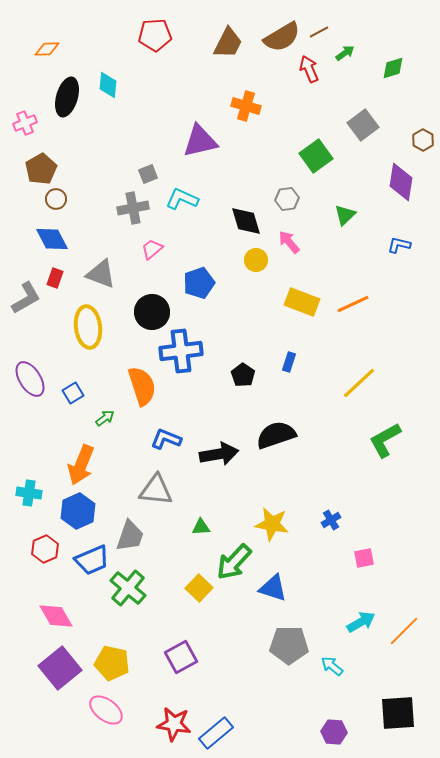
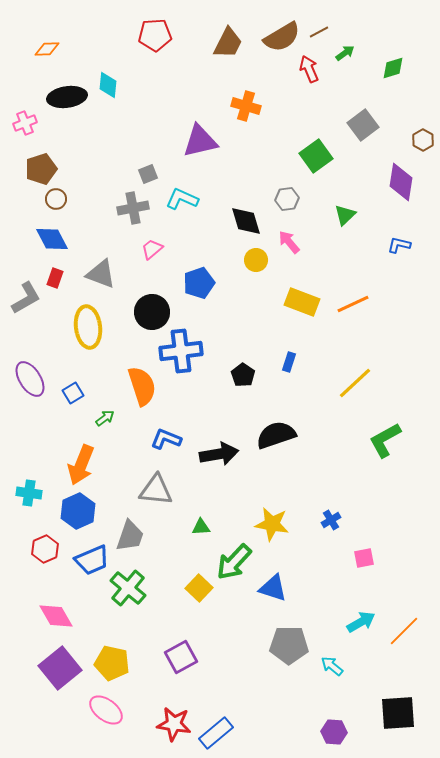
black ellipse at (67, 97): rotated 66 degrees clockwise
brown pentagon at (41, 169): rotated 12 degrees clockwise
yellow line at (359, 383): moved 4 px left
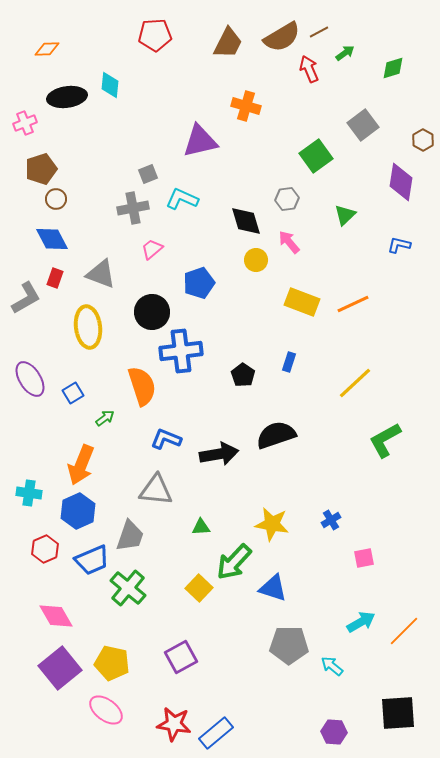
cyan diamond at (108, 85): moved 2 px right
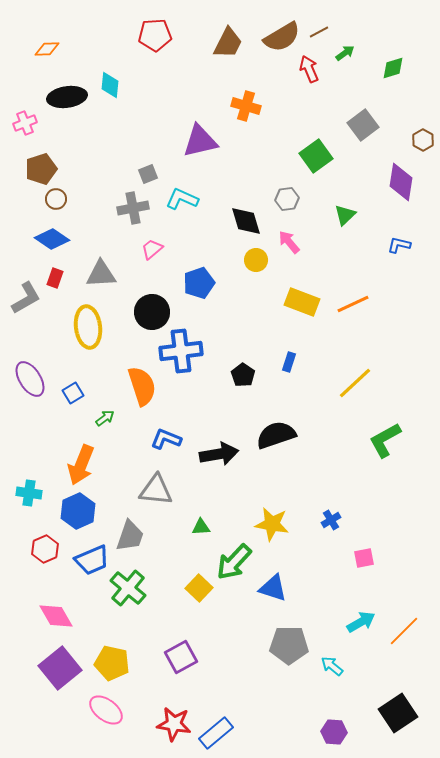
blue diamond at (52, 239): rotated 28 degrees counterclockwise
gray triangle at (101, 274): rotated 24 degrees counterclockwise
black square at (398, 713): rotated 30 degrees counterclockwise
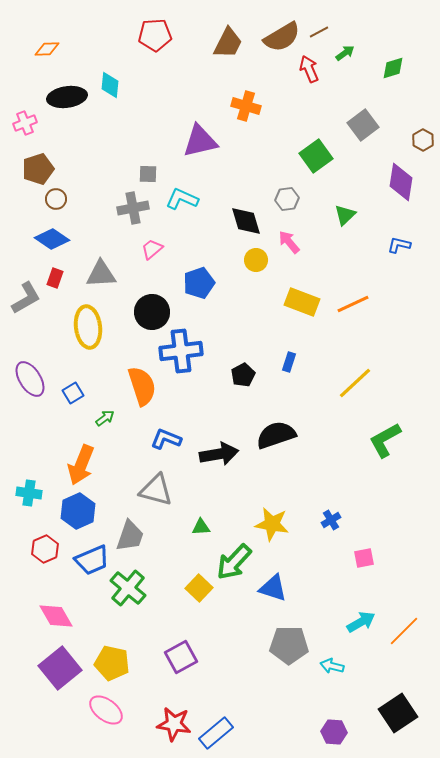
brown pentagon at (41, 169): moved 3 px left
gray square at (148, 174): rotated 24 degrees clockwise
black pentagon at (243, 375): rotated 10 degrees clockwise
gray triangle at (156, 490): rotated 9 degrees clockwise
cyan arrow at (332, 666): rotated 25 degrees counterclockwise
